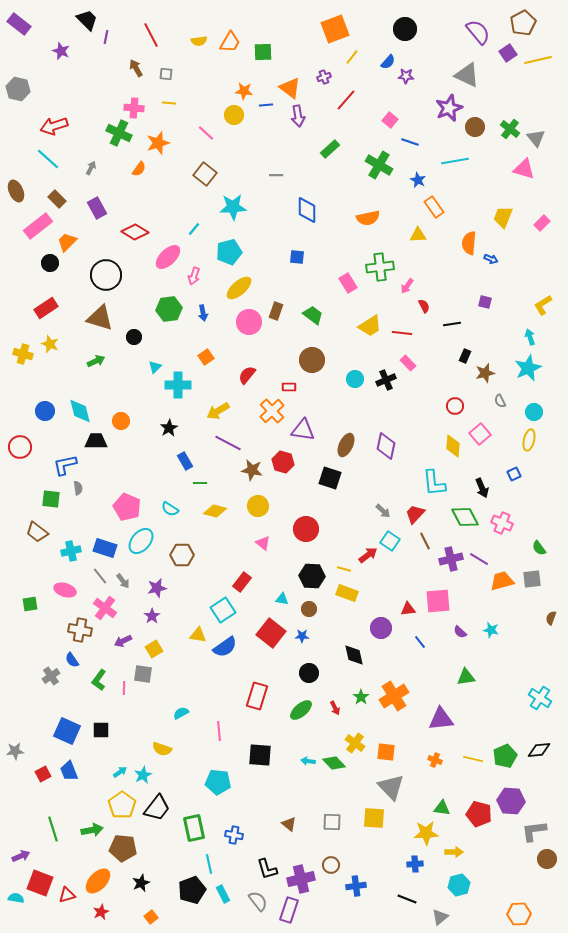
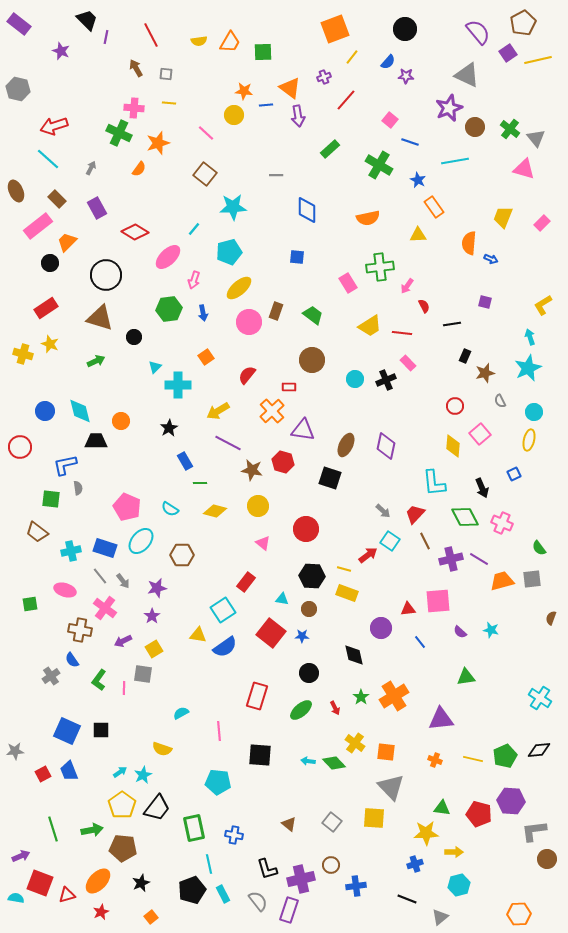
pink arrow at (194, 276): moved 4 px down
red rectangle at (242, 582): moved 4 px right
gray square at (332, 822): rotated 36 degrees clockwise
blue cross at (415, 864): rotated 14 degrees counterclockwise
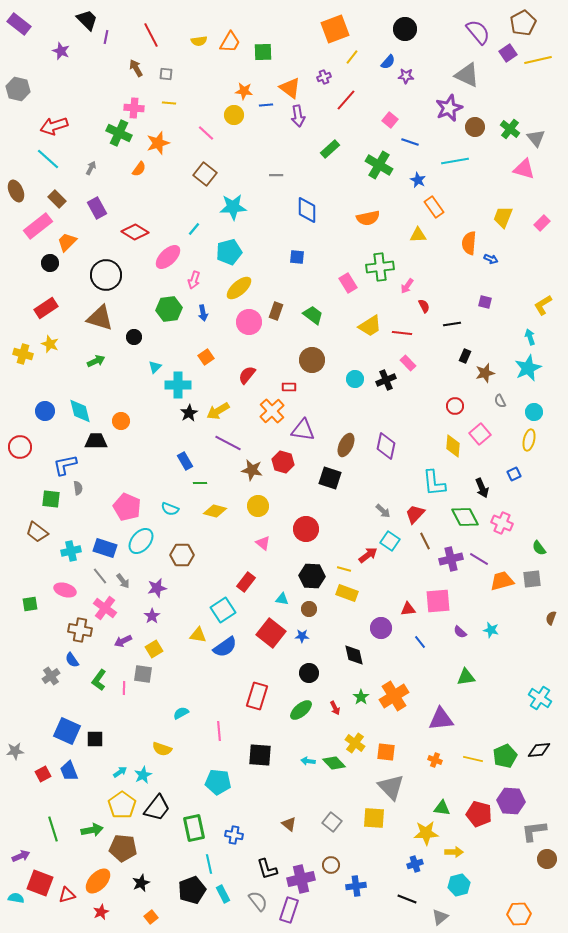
black star at (169, 428): moved 20 px right, 15 px up
cyan semicircle at (170, 509): rotated 12 degrees counterclockwise
black square at (101, 730): moved 6 px left, 9 px down
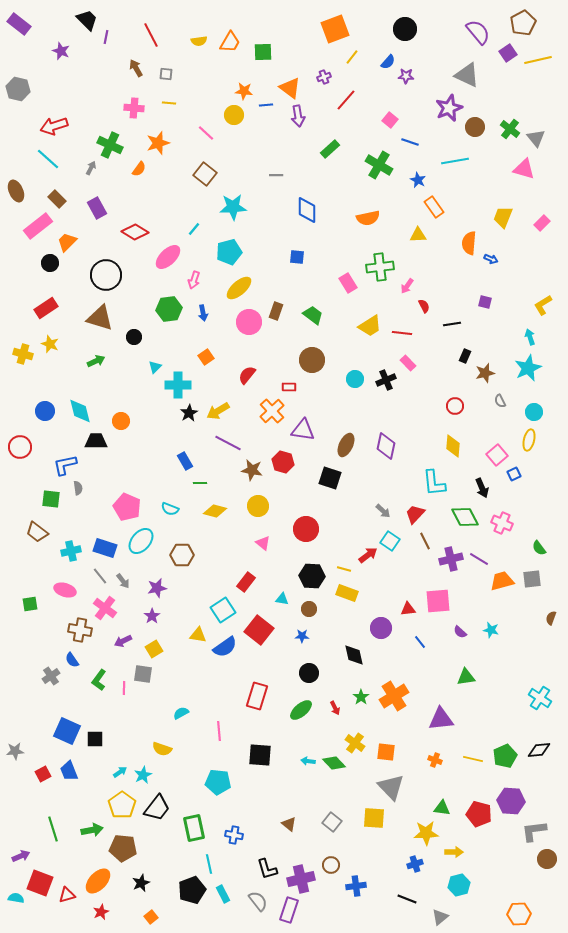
green cross at (119, 133): moved 9 px left, 12 px down
pink square at (480, 434): moved 17 px right, 21 px down
red square at (271, 633): moved 12 px left, 3 px up
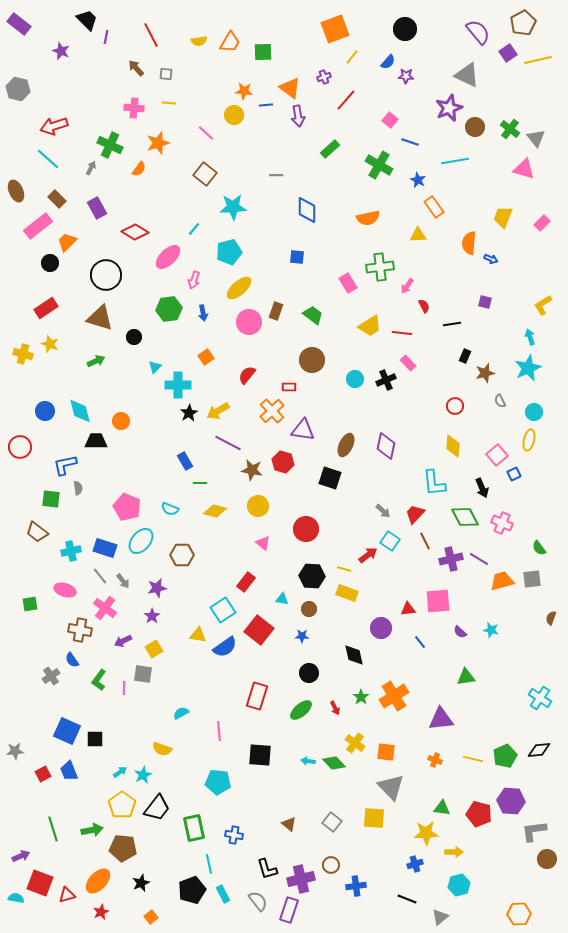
brown arrow at (136, 68): rotated 12 degrees counterclockwise
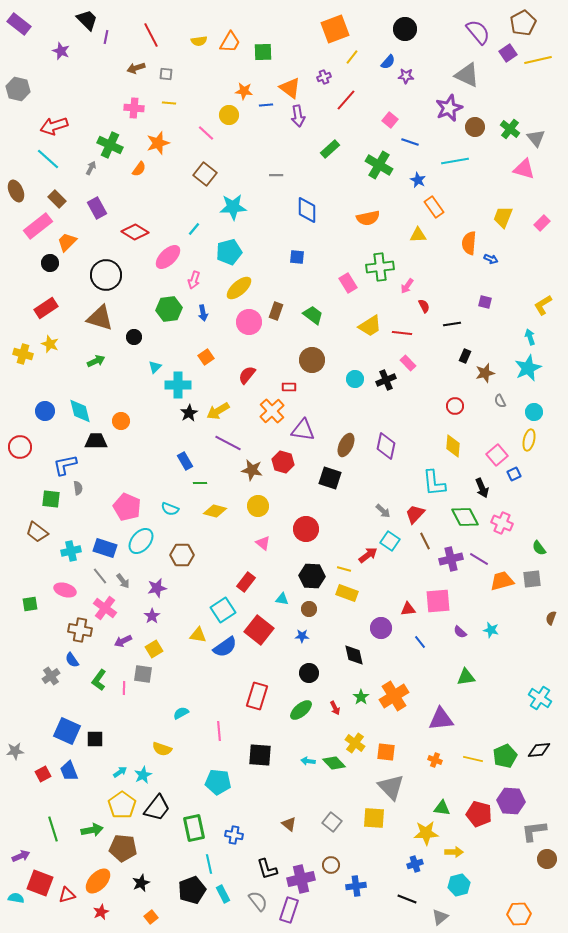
brown arrow at (136, 68): rotated 66 degrees counterclockwise
yellow circle at (234, 115): moved 5 px left
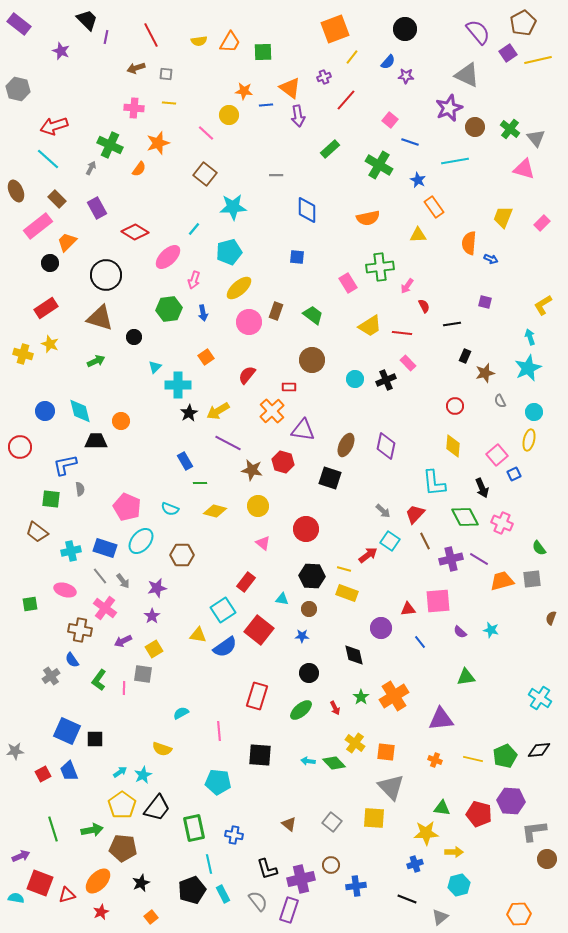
gray semicircle at (78, 488): moved 2 px right, 1 px down
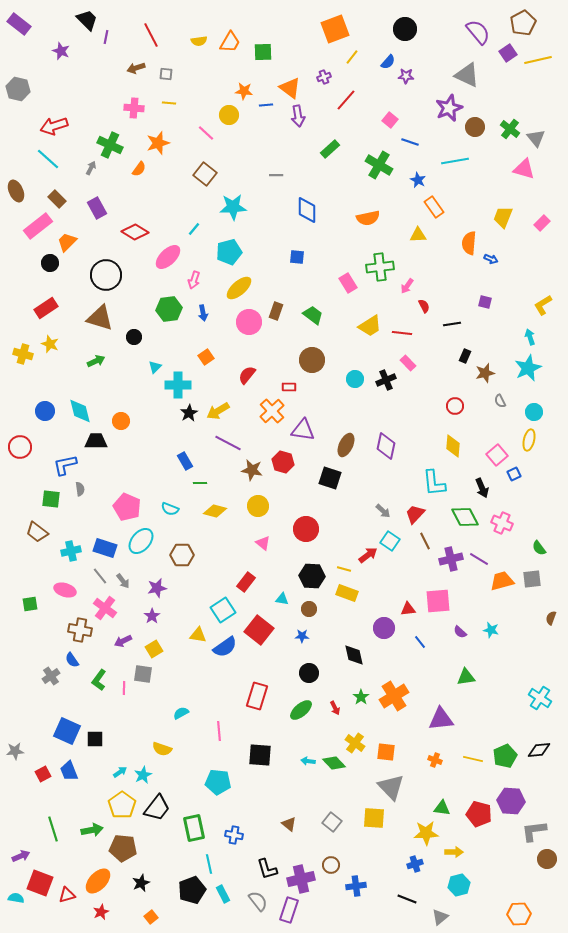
purple circle at (381, 628): moved 3 px right
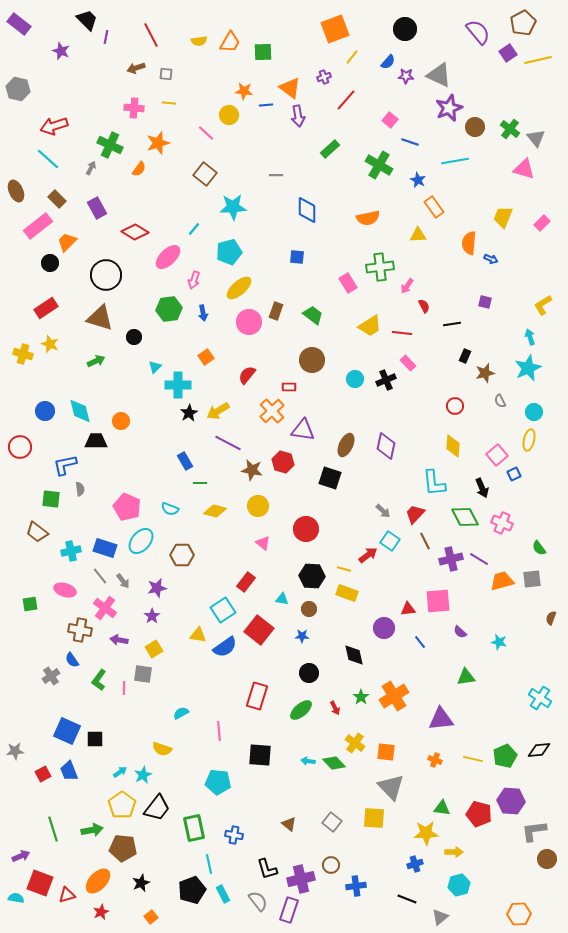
gray triangle at (467, 75): moved 28 px left
cyan star at (491, 630): moved 8 px right, 12 px down
purple arrow at (123, 641): moved 4 px left, 1 px up; rotated 36 degrees clockwise
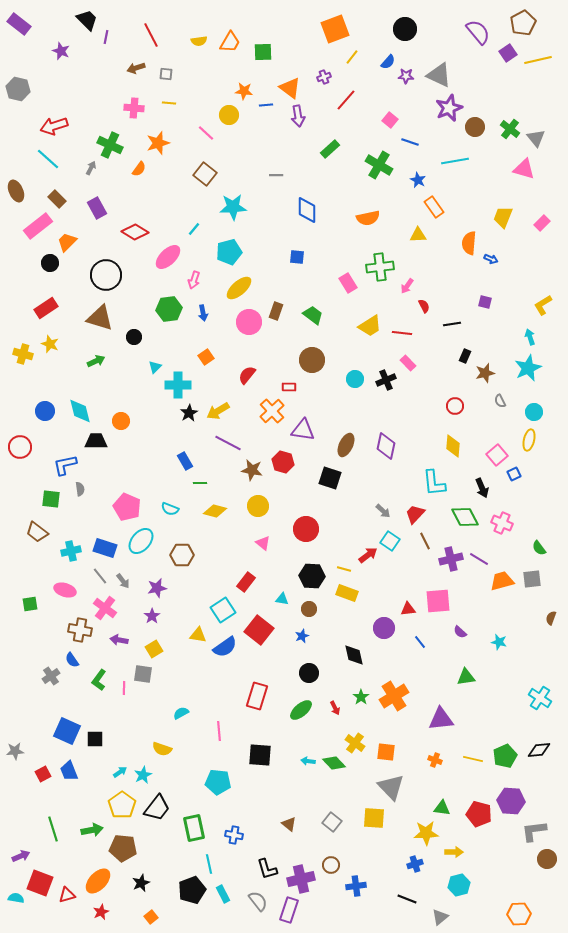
blue star at (302, 636): rotated 24 degrees counterclockwise
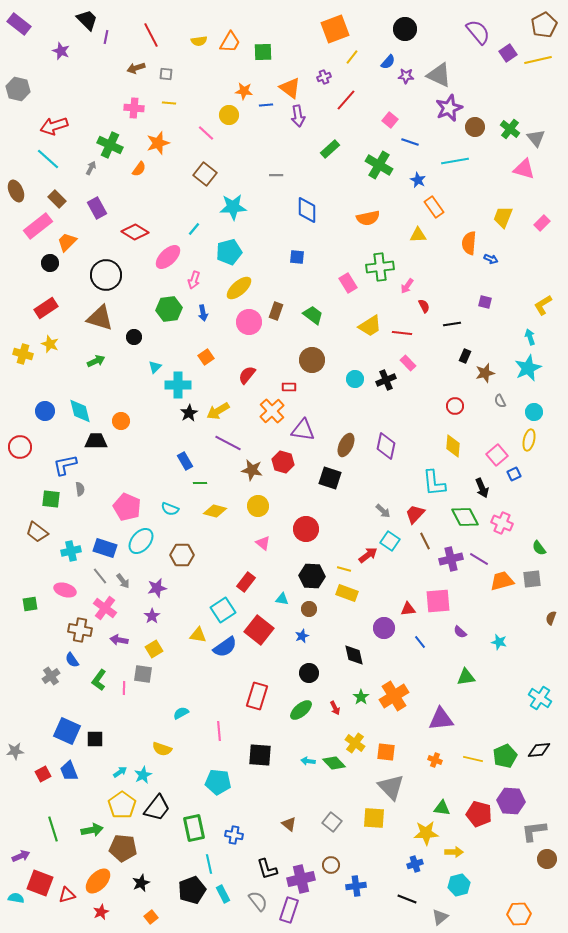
brown pentagon at (523, 23): moved 21 px right, 2 px down
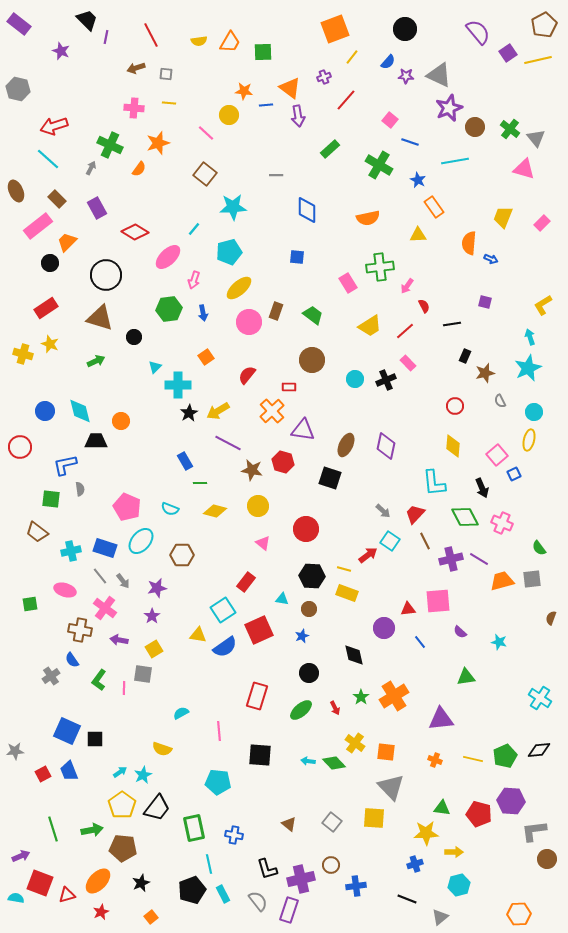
red line at (402, 333): moved 3 px right, 2 px up; rotated 48 degrees counterclockwise
red square at (259, 630): rotated 28 degrees clockwise
